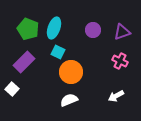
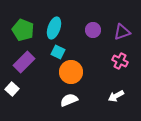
green pentagon: moved 5 px left, 1 px down
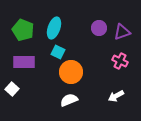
purple circle: moved 6 px right, 2 px up
purple rectangle: rotated 45 degrees clockwise
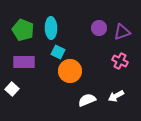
cyan ellipse: moved 3 px left; rotated 20 degrees counterclockwise
orange circle: moved 1 px left, 1 px up
white semicircle: moved 18 px right
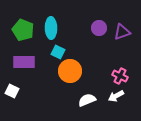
pink cross: moved 15 px down
white square: moved 2 px down; rotated 16 degrees counterclockwise
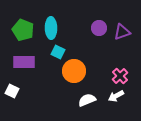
orange circle: moved 4 px right
pink cross: rotated 21 degrees clockwise
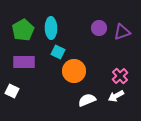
green pentagon: rotated 20 degrees clockwise
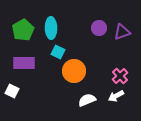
purple rectangle: moved 1 px down
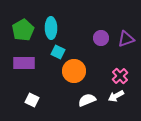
purple circle: moved 2 px right, 10 px down
purple triangle: moved 4 px right, 7 px down
white square: moved 20 px right, 9 px down
